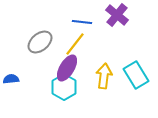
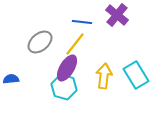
cyan hexagon: rotated 15 degrees counterclockwise
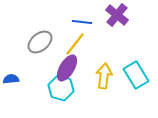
cyan hexagon: moved 3 px left, 1 px down
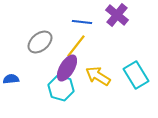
yellow line: moved 1 px right, 2 px down
yellow arrow: moved 6 px left; rotated 65 degrees counterclockwise
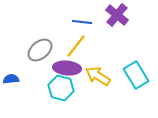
gray ellipse: moved 8 px down
purple ellipse: rotated 64 degrees clockwise
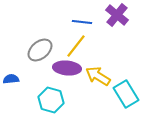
cyan rectangle: moved 10 px left, 19 px down
cyan hexagon: moved 10 px left, 12 px down
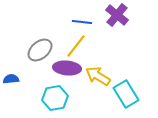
cyan hexagon: moved 4 px right, 2 px up; rotated 25 degrees counterclockwise
